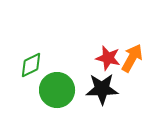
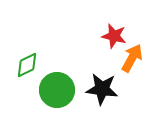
red star: moved 6 px right, 22 px up
green diamond: moved 4 px left
black star: rotated 8 degrees clockwise
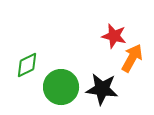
green circle: moved 4 px right, 3 px up
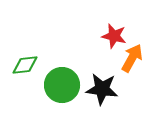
green diamond: moved 2 px left; rotated 20 degrees clockwise
green circle: moved 1 px right, 2 px up
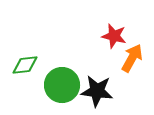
black star: moved 5 px left, 2 px down
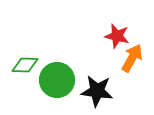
red star: moved 3 px right
green diamond: rotated 8 degrees clockwise
green circle: moved 5 px left, 5 px up
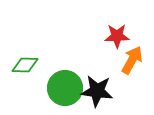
red star: rotated 15 degrees counterclockwise
orange arrow: moved 2 px down
green circle: moved 8 px right, 8 px down
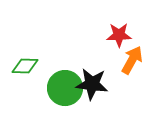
red star: moved 2 px right, 1 px up
green diamond: moved 1 px down
black star: moved 5 px left, 7 px up
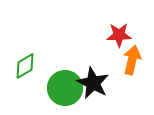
orange arrow: rotated 16 degrees counterclockwise
green diamond: rotated 32 degrees counterclockwise
black star: moved 1 px right, 1 px up; rotated 20 degrees clockwise
